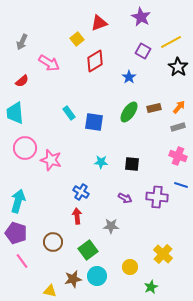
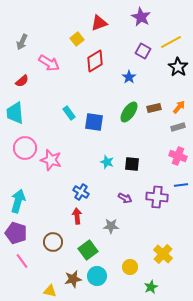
cyan star: moved 6 px right; rotated 16 degrees clockwise
blue line: rotated 24 degrees counterclockwise
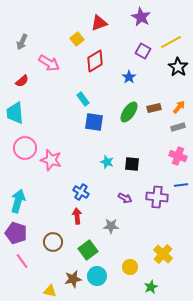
cyan rectangle: moved 14 px right, 14 px up
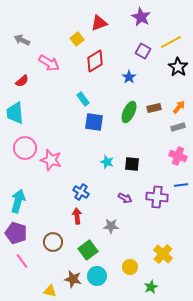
gray arrow: moved 2 px up; rotated 91 degrees clockwise
green ellipse: rotated 10 degrees counterclockwise
brown star: rotated 24 degrees clockwise
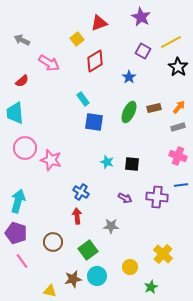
brown star: rotated 24 degrees counterclockwise
